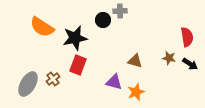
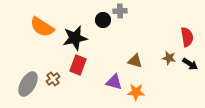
orange star: rotated 24 degrees clockwise
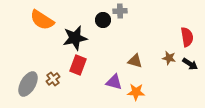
orange semicircle: moved 7 px up
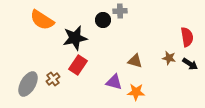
red rectangle: rotated 12 degrees clockwise
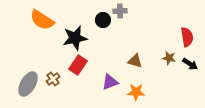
purple triangle: moved 4 px left; rotated 36 degrees counterclockwise
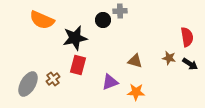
orange semicircle: rotated 10 degrees counterclockwise
red rectangle: rotated 18 degrees counterclockwise
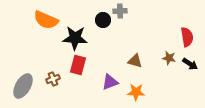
orange semicircle: moved 4 px right
black star: rotated 15 degrees clockwise
brown cross: rotated 16 degrees clockwise
gray ellipse: moved 5 px left, 2 px down
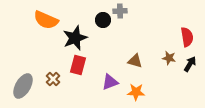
black star: rotated 25 degrees counterclockwise
black arrow: rotated 91 degrees counterclockwise
brown cross: rotated 24 degrees counterclockwise
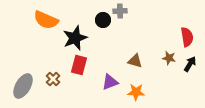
red rectangle: moved 1 px right
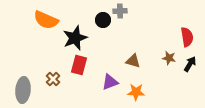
brown triangle: moved 2 px left
gray ellipse: moved 4 px down; rotated 25 degrees counterclockwise
